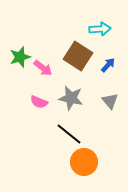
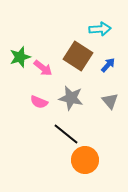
black line: moved 3 px left
orange circle: moved 1 px right, 2 px up
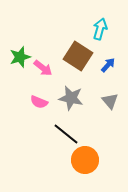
cyan arrow: rotated 70 degrees counterclockwise
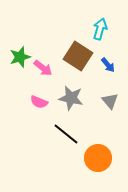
blue arrow: rotated 98 degrees clockwise
orange circle: moved 13 px right, 2 px up
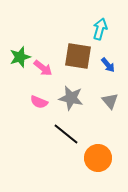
brown square: rotated 24 degrees counterclockwise
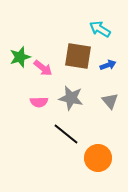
cyan arrow: rotated 75 degrees counterclockwise
blue arrow: rotated 70 degrees counterclockwise
pink semicircle: rotated 24 degrees counterclockwise
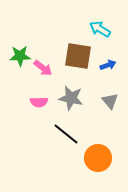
green star: moved 1 px up; rotated 15 degrees clockwise
